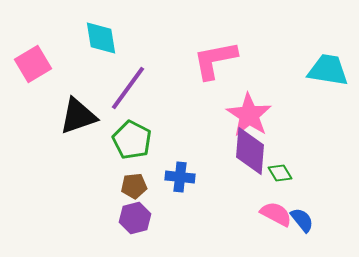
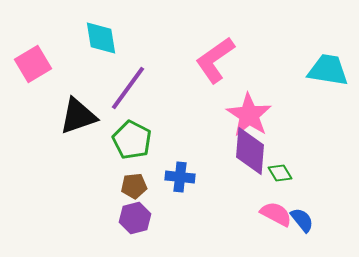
pink L-shape: rotated 24 degrees counterclockwise
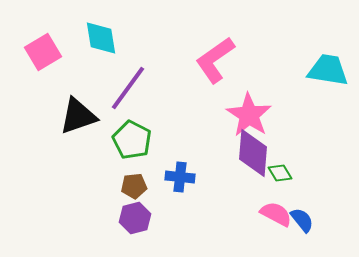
pink square: moved 10 px right, 12 px up
purple diamond: moved 3 px right, 2 px down
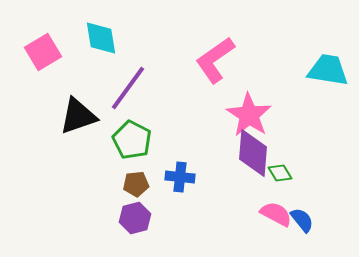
brown pentagon: moved 2 px right, 2 px up
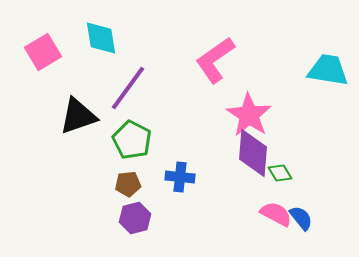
brown pentagon: moved 8 px left
blue semicircle: moved 1 px left, 2 px up
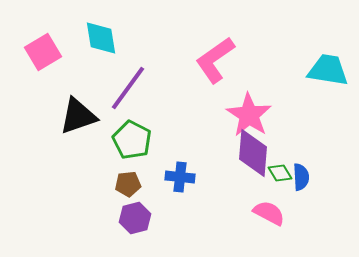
pink semicircle: moved 7 px left, 1 px up
blue semicircle: moved 41 px up; rotated 36 degrees clockwise
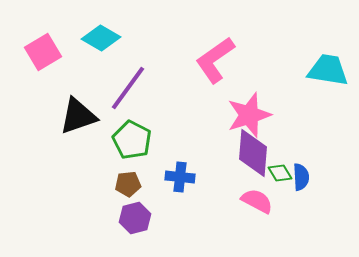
cyan diamond: rotated 51 degrees counterclockwise
pink star: rotated 21 degrees clockwise
pink semicircle: moved 12 px left, 12 px up
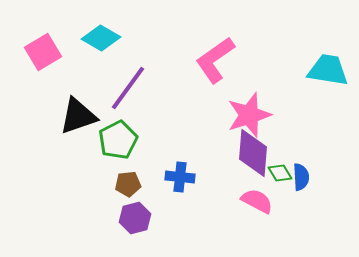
green pentagon: moved 14 px left; rotated 18 degrees clockwise
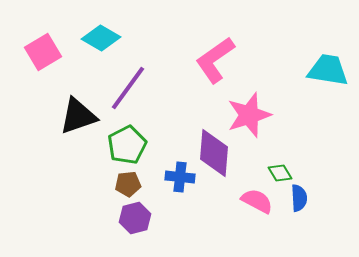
green pentagon: moved 9 px right, 5 px down
purple diamond: moved 39 px left
blue semicircle: moved 2 px left, 21 px down
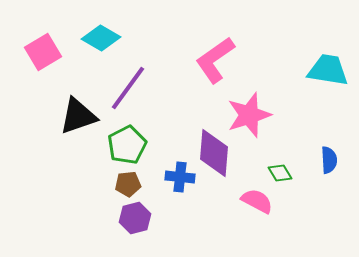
blue semicircle: moved 30 px right, 38 px up
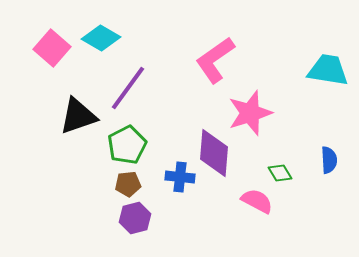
pink square: moved 9 px right, 4 px up; rotated 18 degrees counterclockwise
pink star: moved 1 px right, 2 px up
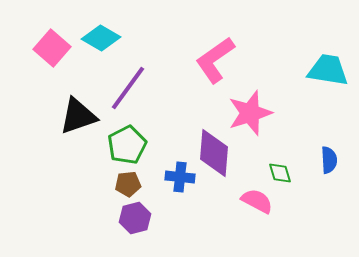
green diamond: rotated 15 degrees clockwise
